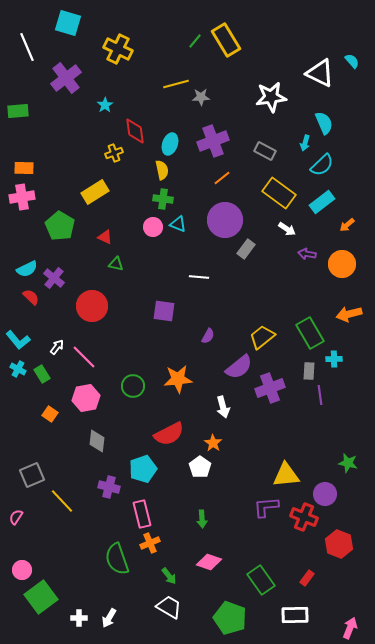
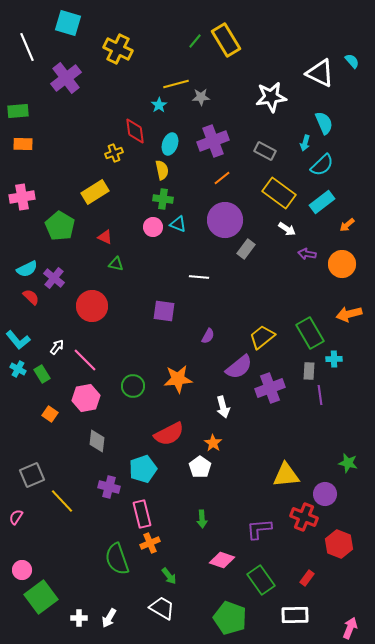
cyan star at (105, 105): moved 54 px right
orange rectangle at (24, 168): moved 1 px left, 24 px up
pink line at (84, 357): moved 1 px right, 3 px down
purple L-shape at (266, 507): moved 7 px left, 22 px down
pink diamond at (209, 562): moved 13 px right, 2 px up
white trapezoid at (169, 607): moved 7 px left, 1 px down
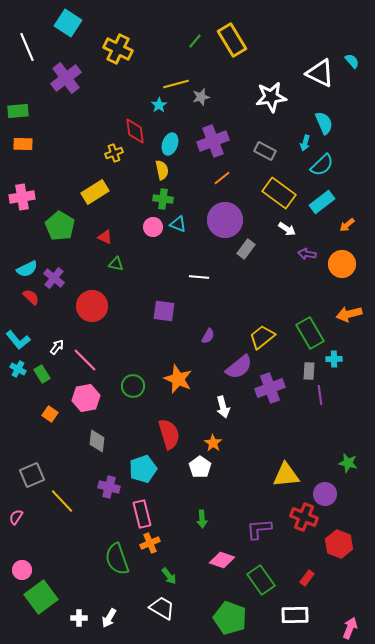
cyan square at (68, 23): rotated 16 degrees clockwise
yellow rectangle at (226, 40): moved 6 px right
gray star at (201, 97): rotated 12 degrees counterclockwise
orange star at (178, 379): rotated 28 degrees clockwise
red semicircle at (169, 434): rotated 80 degrees counterclockwise
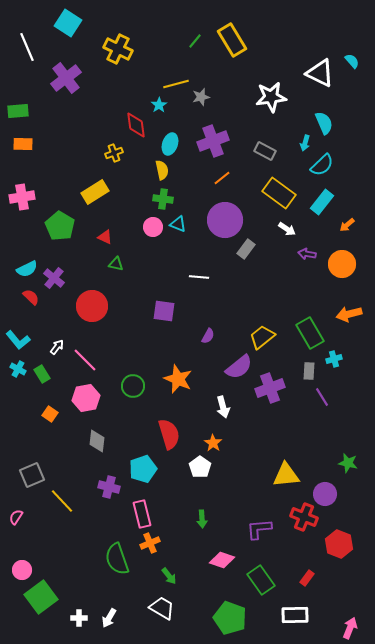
red diamond at (135, 131): moved 1 px right, 6 px up
cyan rectangle at (322, 202): rotated 15 degrees counterclockwise
cyan cross at (334, 359): rotated 14 degrees counterclockwise
purple line at (320, 395): moved 2 px right, 2 px down; rotated 24 degrees counterclockwise
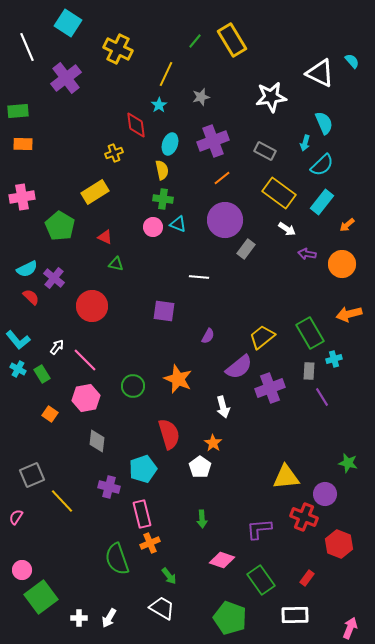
yellow line at (176, 84): moved 10 px left, 10 px up; rotated 50 degrees counterclockwise
yellow triangle at (286, 475): moved 2 px down
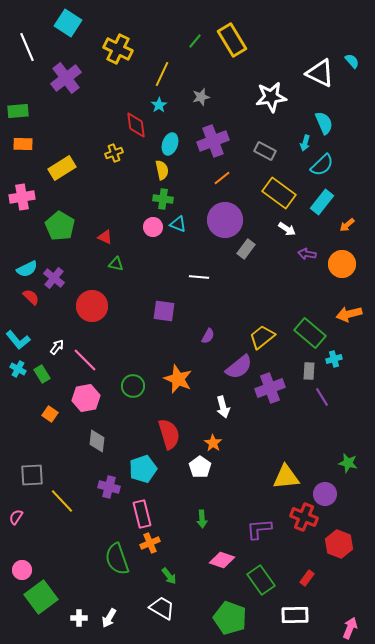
yellow line at (166, 74): moved 4 px left
yellow rectangle at (95, 192): moved 33 px left, 24 px up
green rectangle at (310, 333): rotated 20 degrees counterclockwise
gray square at (32, 475): rotated 20 degrees clockwise
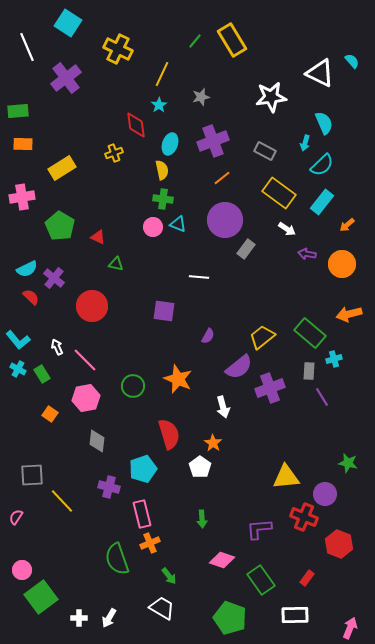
red triangle at (105, 237): moved 7 px left
white arrow at (57, 347): rotated 63 degrees counterclockwise
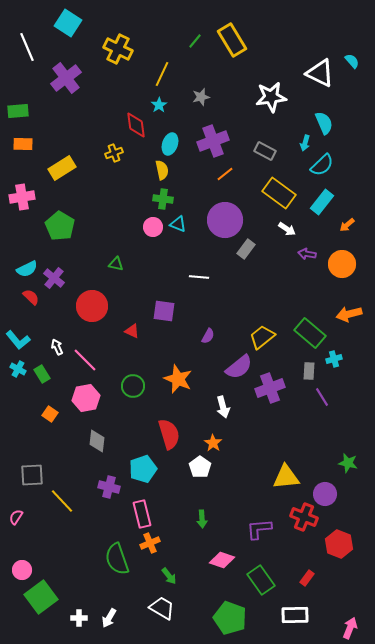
orange line at (222, 178): moved 3 px right, 4 px up
red triangle at (98, 237): moved 34 px right, 94 px down
